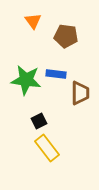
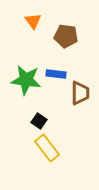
black square: rotated 28 degrees counterclockwise
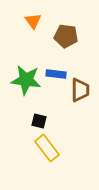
brown trapezoid: moved 3 px up
black square: rotated 21 degrees counterclockwise
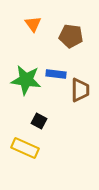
orange triangle: moved 3 px down
brown pentagon: moved 5 px right
black square: rotated 14 degrees clockwise
yellow rectangle: moved 22 px left; rotated 28 degrees counterclockwise
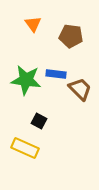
brown trapezoid: moved 1 px up; rotated 45 degrees counterclockwise
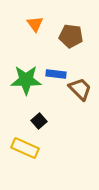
orange triangle: moved 2 px right
green star: rotated 8 degrees counterclockwise
black square: rotated 21 degrees clockwise
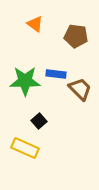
orange triangle: rotated 18 degrees counterclockwise
brown pentagon: moved 5 px right
green star: moved 1 px left, 1 px down
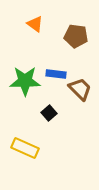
black square: moved 10 px right, 8 px up
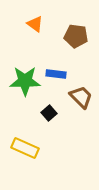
brown trapezoid: moved 1 px right, 8 px down
